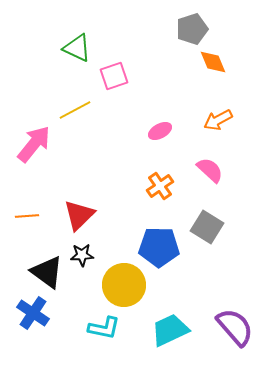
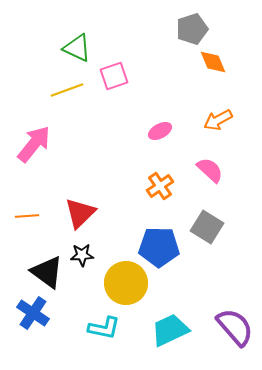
yellow line: moved 8 px left, 20 px up; rotated 8 degrees clockwise
red triangle: moved 1 px right, 2 px up
yellow circle: moved 2 px right, 2 px up
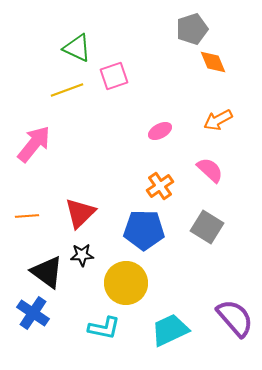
blue pentagon: moved 15 px left, 17 px up
purple semicircle: moved 9 px up
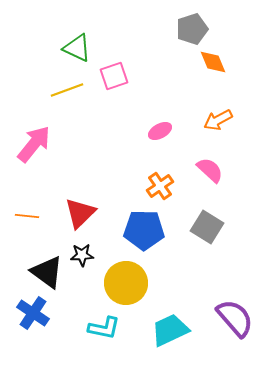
orange line: rotated 10 degrees clockwise
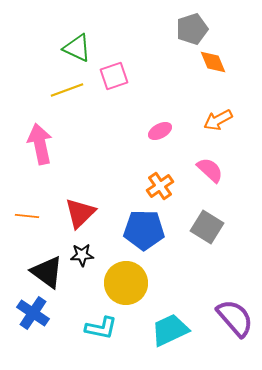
pink arrow: moved 6 px right; rotated 51 degrees counterclockwise
cyan L-shape: moved 3 px left
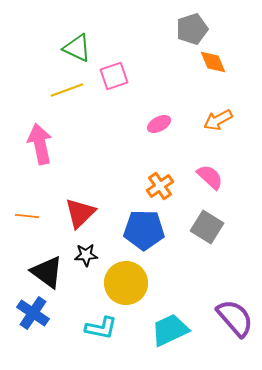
pink ellipse: moved 1 px left, 7 px up
pink semicircle: moved 7 px down
black star: moved 4 px right
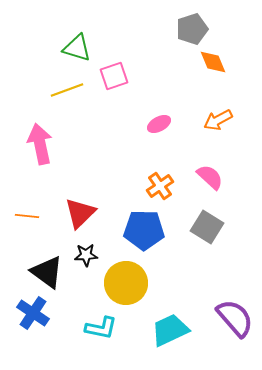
green triangle: rotated 8 degrees counterclockwise
